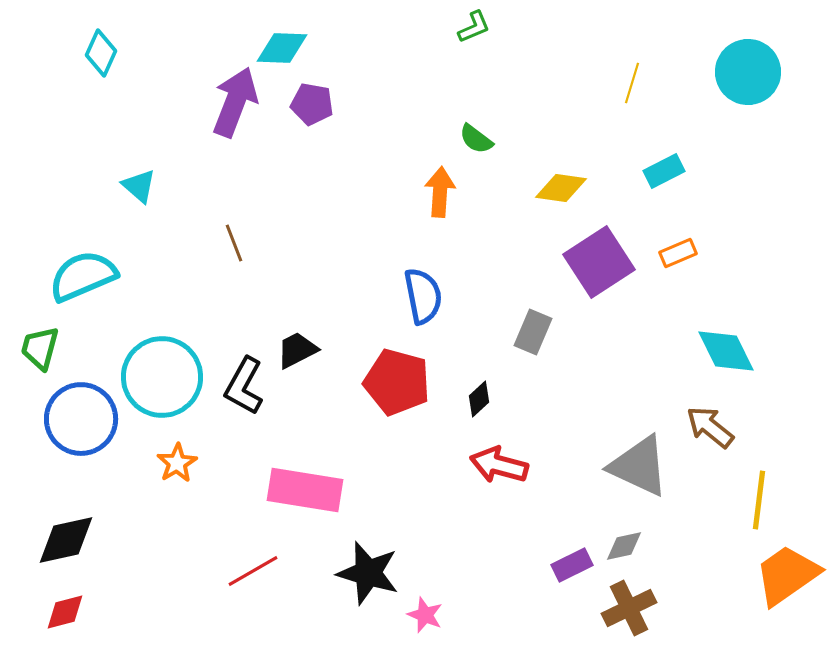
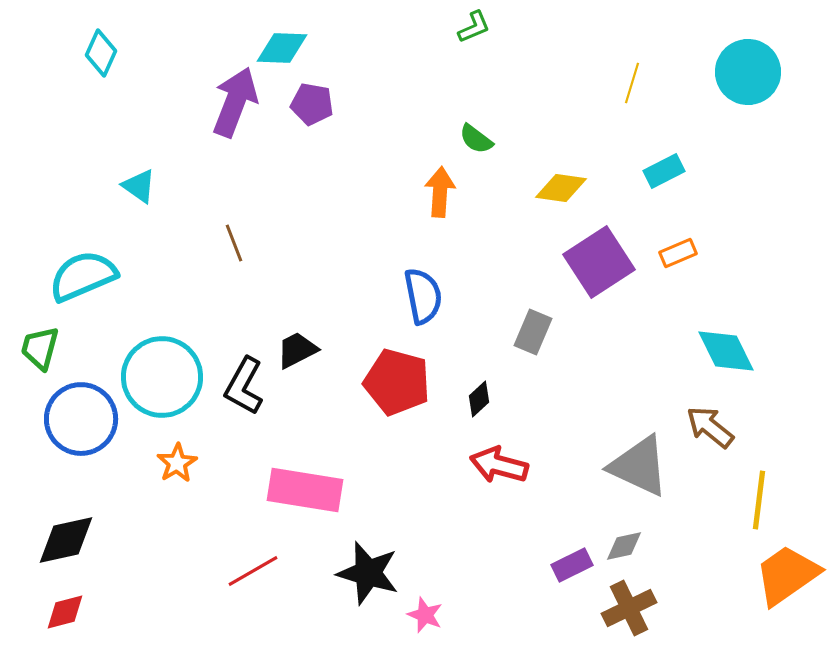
cyan triangle at (139, 186): rotated 6 degrees counterclockwise
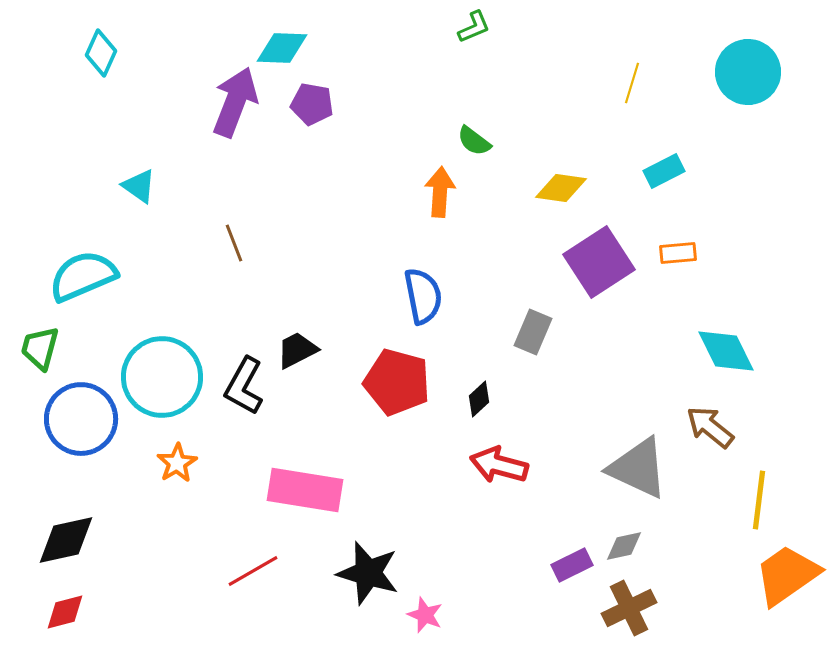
green semicircle at (476, 139): moved 2 px left, 2 px down
orange rectangle at (678, 253): rotated 18 degrees clockwise
gray triangle at (639, 466): moved 1 px left, 2 px down
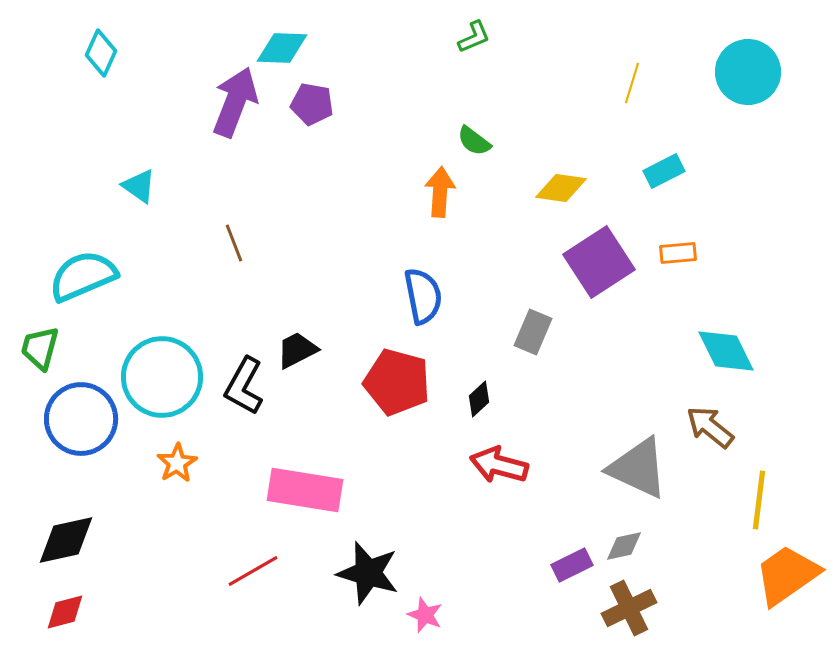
green L-shape at (474, 27): moved 10 px down
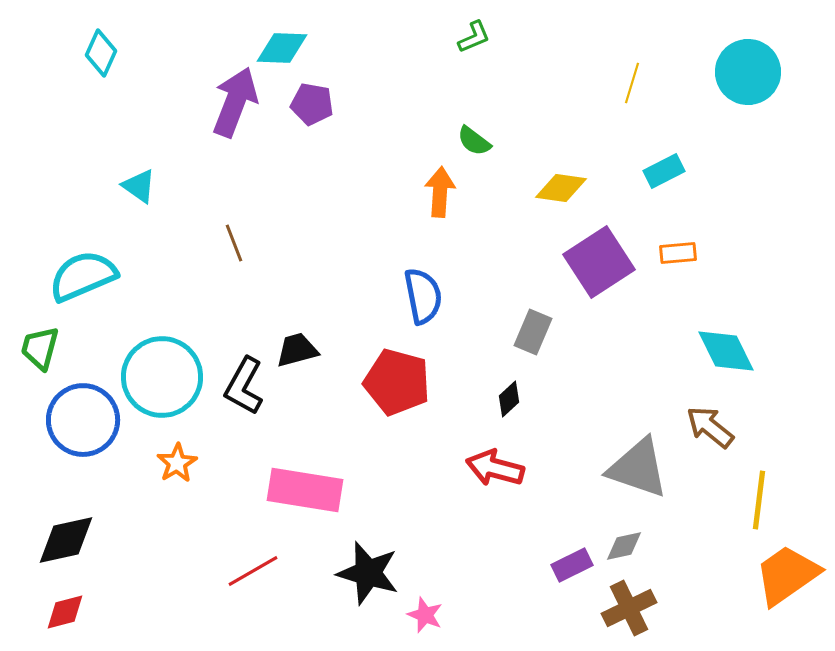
black trapezoid at (297, 350): rotated 12 degrees clockwise
black diamond at (479, 399): moved 30 px right
blue circle at (81, 419): moved 2 px right, 1 px down
red arrow at (499, 465): moved 4 px left, 3 px down
gray triangle at (638, 468): rotated 6 degrees counterclockwise
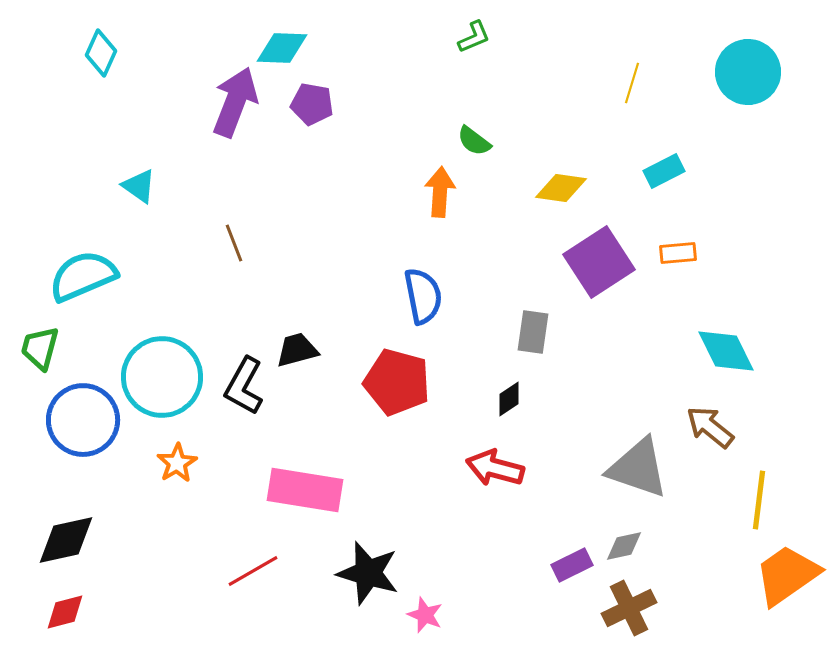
gray rectangle at (533, 332): rotated 15 degrees counterclockwise
black diamond at (509, 399): rotated 9 degrees clockwise
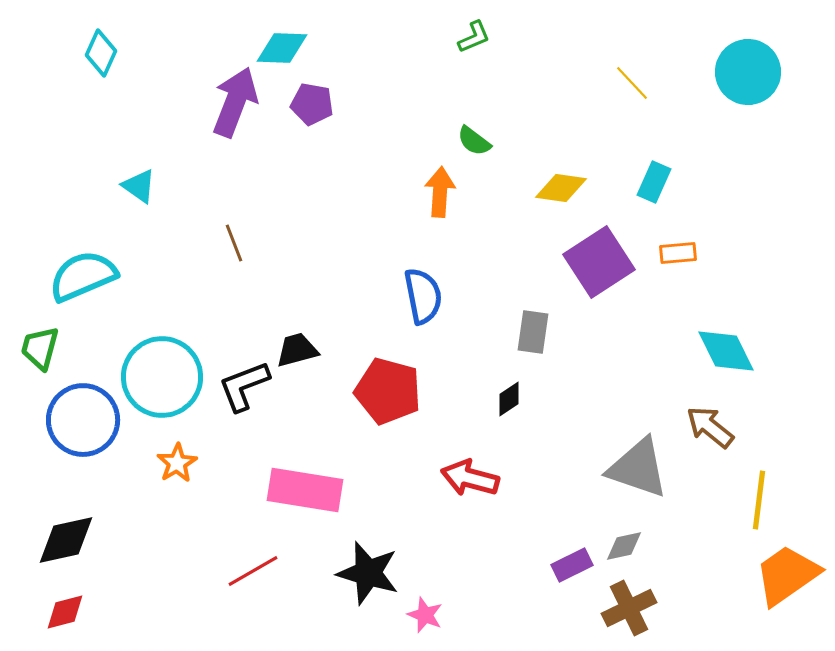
yellow line at (632, 83): rotated 60 degrees counterclockwise
cyan rectangle at (664, 171): moved 10 px left, 11 px down; rotated 39 degrees counterclockwise
red pentagon at (397, 382): moved 9 px left, 9 px down
black L-shape at (244, 386): rotated 40 degrees clockwise
red arrow at (495, 468): moved 25 px left, 10 px down
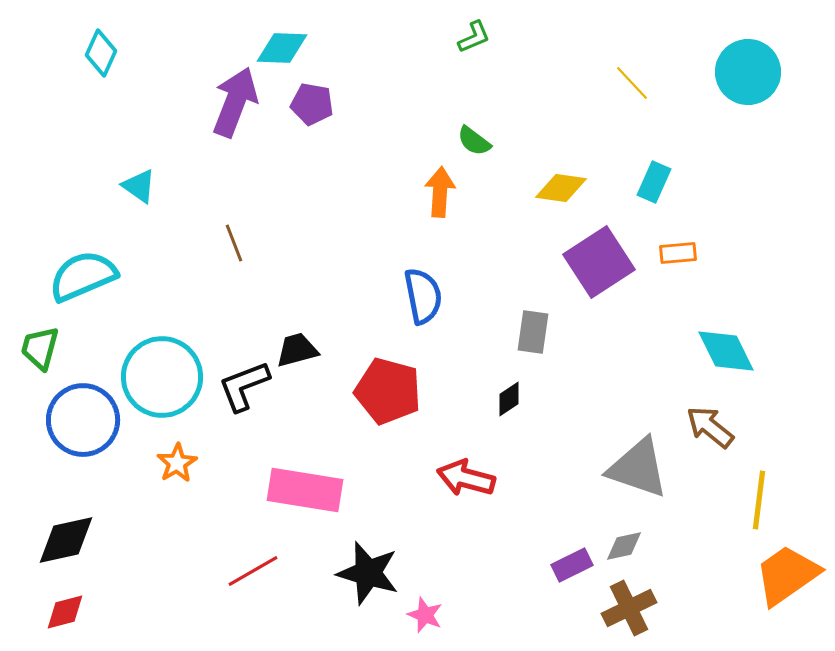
red arrow at (470, 478): moved 4 px left
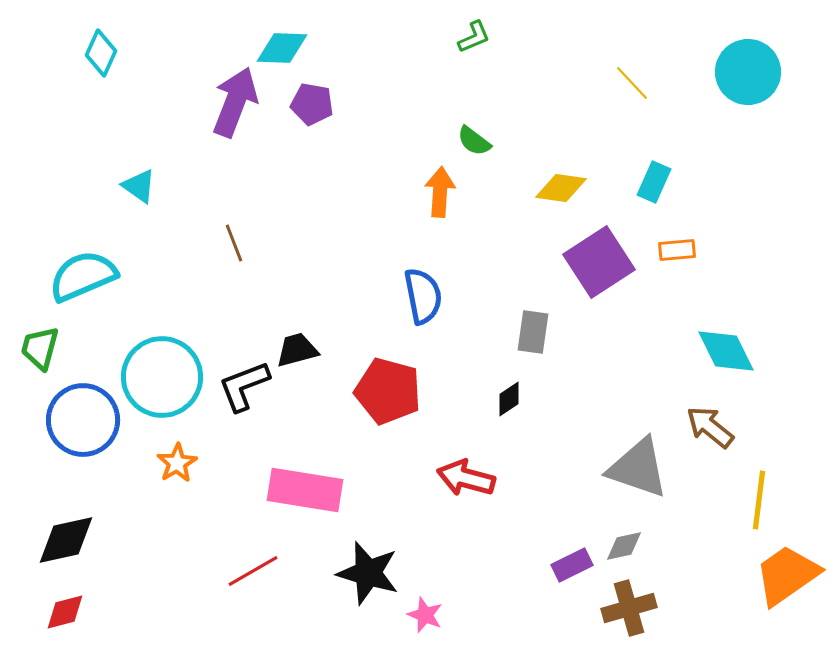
orange rectangle at (678, 253): moved 1 px left, 3 px up
brown cross at (629, 608): rotated 10 degrees clockwise
